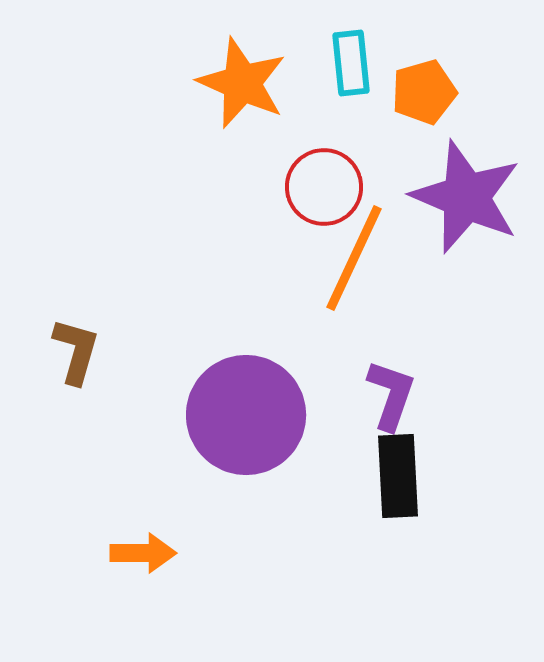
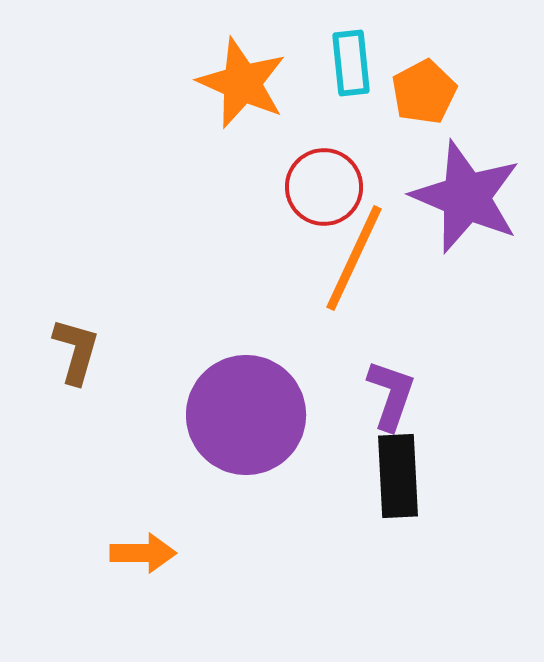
orange pentagon: rotated 12 degrees counterclockwise
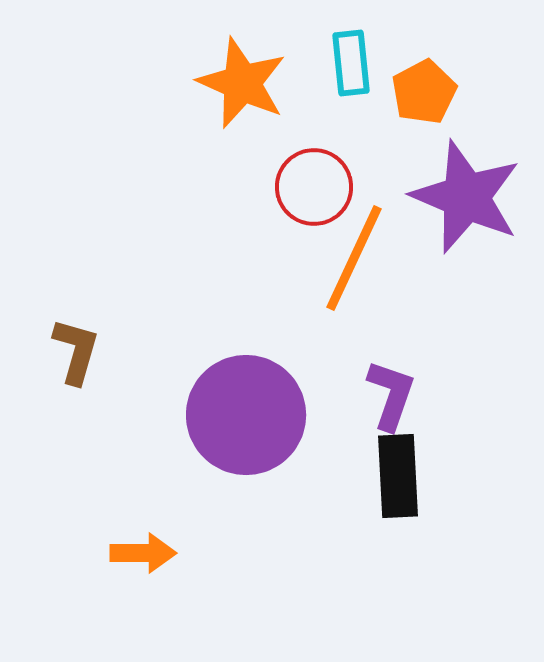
red circle: moved 10 px left
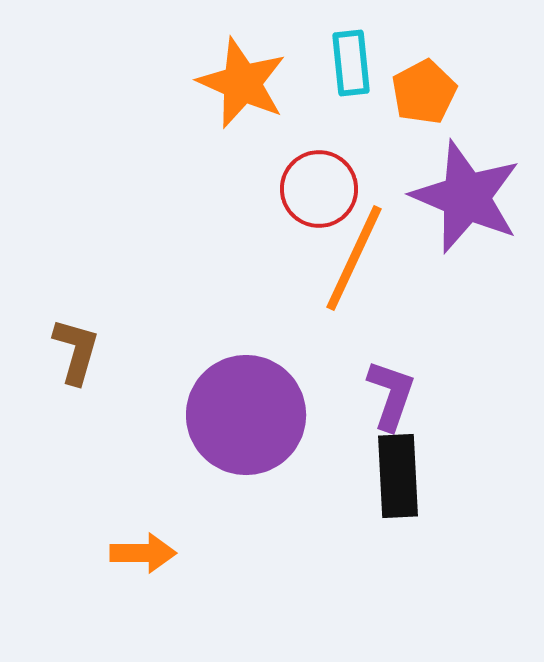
red circle: moved 5 px right, 2 px down
